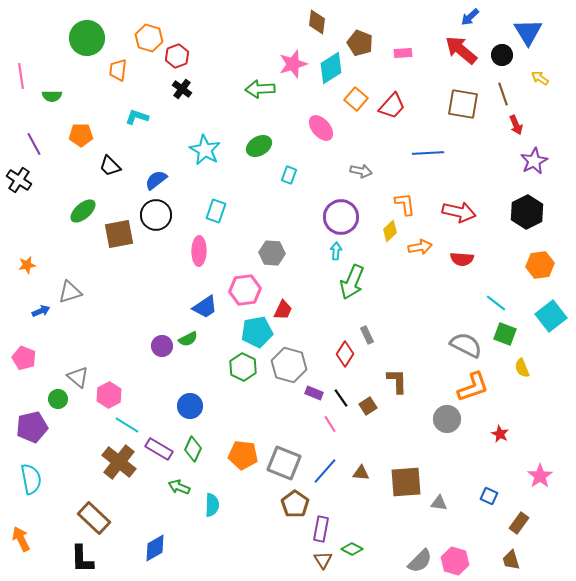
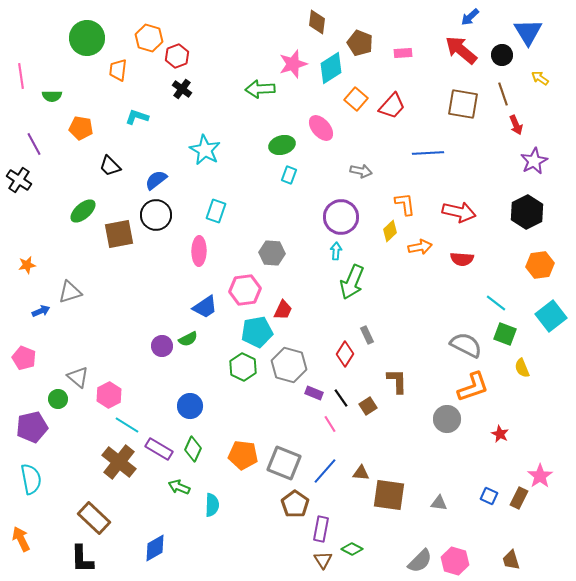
orange pentagon at (81, 135): moved 7 px up; rotated 10 degrees clockwise
green ellipse at (259, 146): moved 23 px right, 1 px up; rotated 15 degrees clockwise
brown square at (406, 482): moved 17 px left, 13 px down; rotated 12 degrees clockwise
brown rectangle at (519, 523): moved 25 px up; rotated 10 degrees counterclockwise
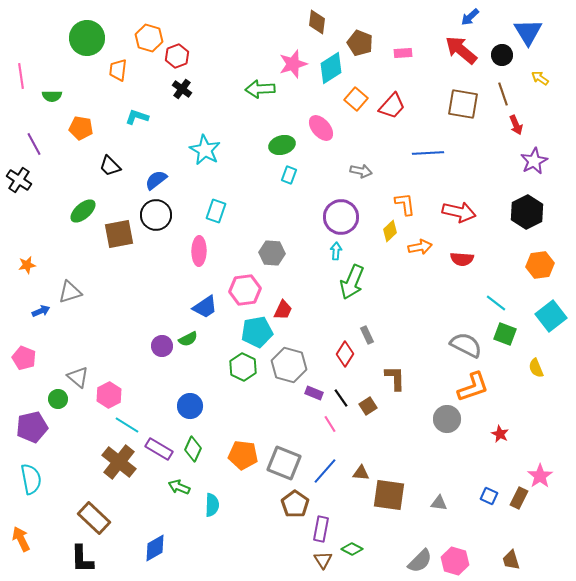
yellow semicircle at (522, 368): moved 14 px right
brown L-shape at (397, 381): moved 2 px left, 3 px up
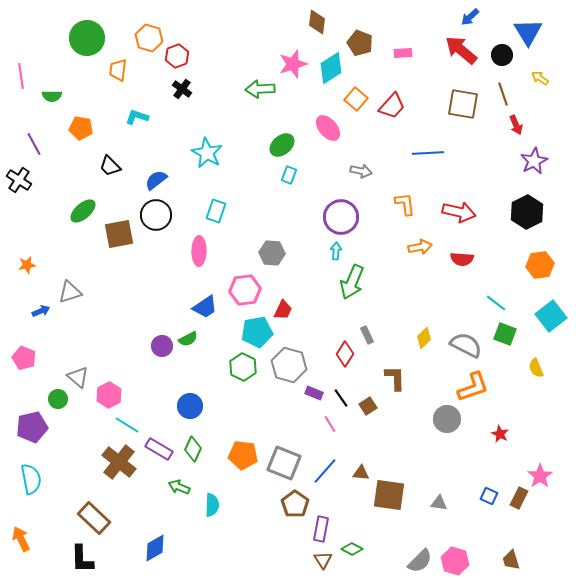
pink ellipse at (321, 128): moved 7 px right
green ellipse at (282, 145): rotated 25 degrees counterclockwise
cyan star at (205, 150): moved 2 px right, 3 px down
yellow diamond at (390, 231): moved 34 px right, 107 px down
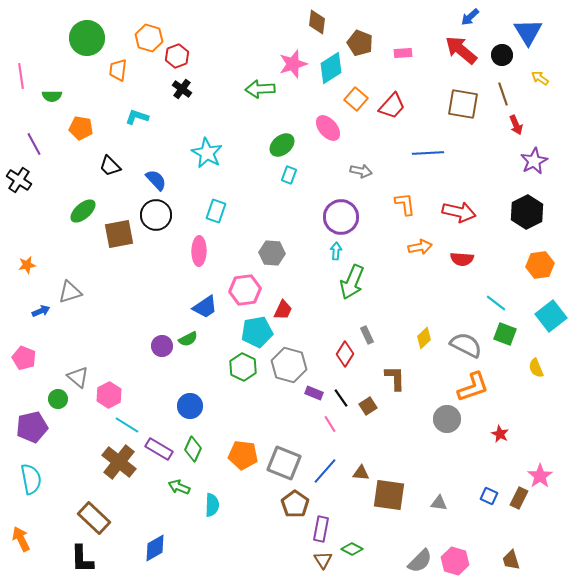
blue semicircle at (156, 180): rotated 85 degrees clockwise
